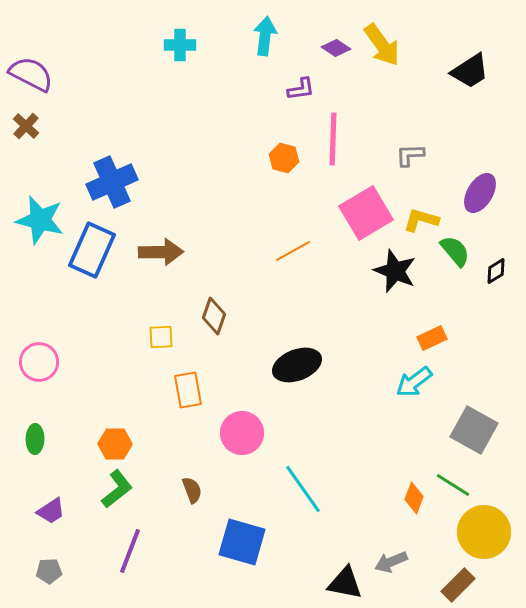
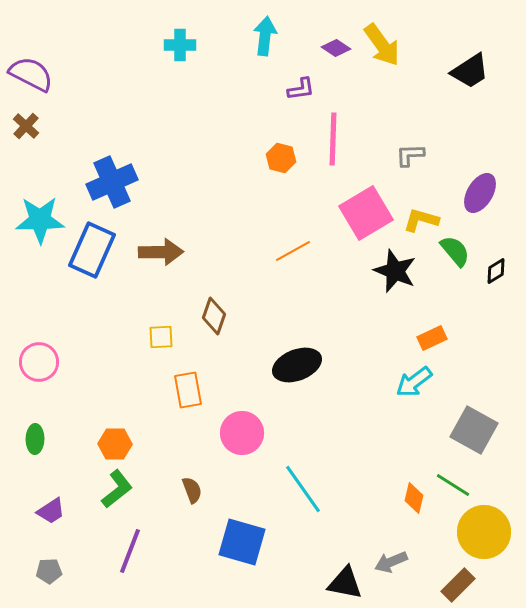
orange hexagon at (284, 158): moved 3 px left
cyan star at (40, 220): rotated 15 degrees counterclockwise
orange diamond at (414, 498): rotated 8 degrees counterclockwise
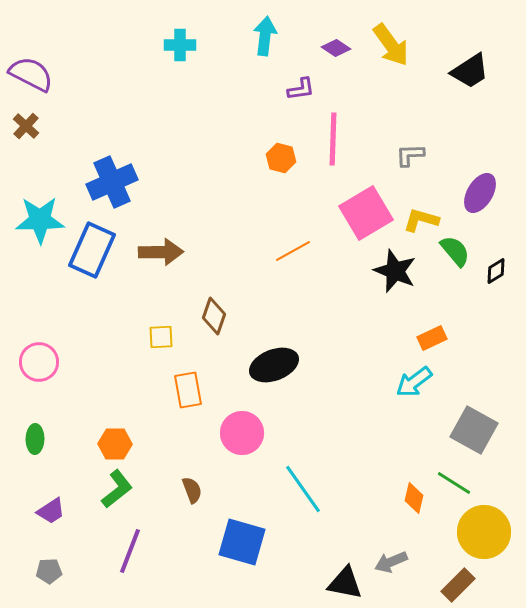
yellow arrow at (382, 45): moved 9 px right
black ellipse at (297, 365): moved 23 px left
green line at (453, 485): moved 1 px right, 2 px up
